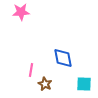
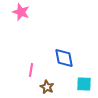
pink star: rotated 24 degrees clockwise
blue diamond: moved 1 px right
brown star: moved 2 px right, 3 px down
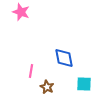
pink line: moved 1 px down
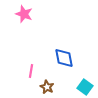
pink star: moved 3 px right, 2 px down
cyan square: moved 1 px right, 3 px down; rotated 35 degrees clockwise
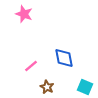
pink line: moved 5 px up; rotated 40 degrees clockwise
cyan square: rotated 14 degrees counterclockwise
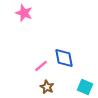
pink star: moved 1 px up
pink line: moved 10 px right
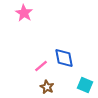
pink star: rotated 12 degrees clockwise
cyan square: moved 2 px up
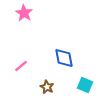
pink line: moved 20 px left
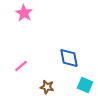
blue diamond: moved 5 px right
brown star: rotated 16 degrees counterclockwise
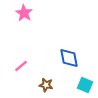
brown star: moved 1 px left, 2 px up
